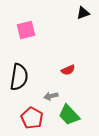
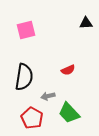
black triangle: moved 3 px right, 10 px down; rotated 16 degrees clockwise
black semicircle: moved 5 px right
gray arrow: moved 3 px left
green trapezoid: moved 2 px up
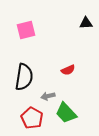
green trapezoid: moved 3 px left
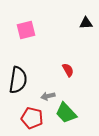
red semicircle: rotated 96 degrees counterclockwise
black semicircle: moved 6 px left, 3 px down
red pentagon: rotated 15 degrees counterclockwise
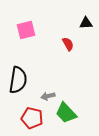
red semicircle: moved 26 px up
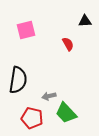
black triangle: moved 1 px left, 2 px up
gray arrow: moved 1 px right
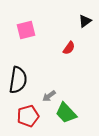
black triangle: rotated 32 degrees counterclockwise
red semicircle: moved 1 px right, 4 px down; rotated 64 degrees clockwise
gray arrow: rotated 24 degrees counterclockwise
red pentagon: moved 4 px left, 2 px up; rotated 30 degrees counterclockwise
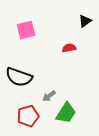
red semicircle: rotated 136 degrees counterclockwise
black semicircle: moved 1 px right, 3 px up; rotated 100 degrees clockwise
green trapezoid: rotated 105 degrees counterclockwise
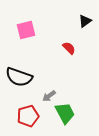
red semicircle: rotated 56 degrees clockwise
green trapezoid: moved 1 px left; rotated 60 degrees counterclockwise
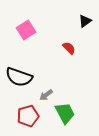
pink square: rotated 18 degrees counterclockwise
gray arrow: moved 3 px left, 1 px up
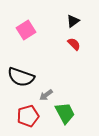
black triangle: moved 12 px left
red semicircle: moved 5 px right, 4 px up
black semicircle: moved 2 px right
